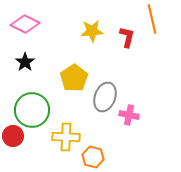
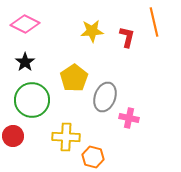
orange line: moved 2 px right, 3 px down
green circle: moved 10 px up
pink cross: moved 3 px down
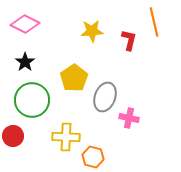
red L-shape: moved 2 px right, 3 px down
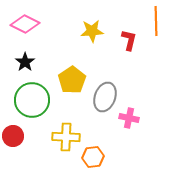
orange line: moved 2 px right, 1 px up; rotated 12 degrees clockwise
yellow pentagon: moved 2 px left, 2 px down
orange hexagon: rotated 20 degrees counterclockwise
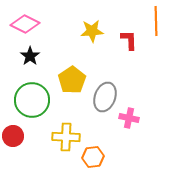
red L-shape: rotated 15 degrees counterclockwise
black star: moved 5 px right, 6 px up
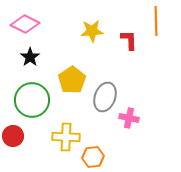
black star: moved 1 px down
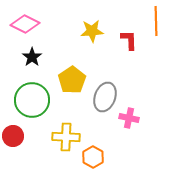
black star: moved 2 px right
orange hexagon: rotated 25 degrees counterclockwise
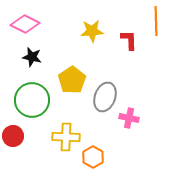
black star: rotated 24 degrees counterclockwise
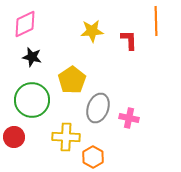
pink diamond: rotated 52 degrees counterclockwise
gray ellipse: moved 7 px left, 11 px down
red circle: moved 1 px right, 1 px down
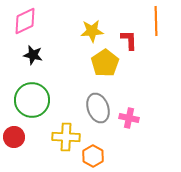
pink diamond: moved 3 px up
black star: moved 1 px right, 2 px up
yellow pentagon: moved 33 px right, 17 px up
gray ellipse: rotated 40 degrees counterclockwise
orange hexagon: moved 1 px up
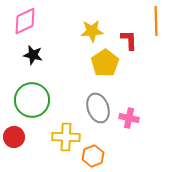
orange hexagon: rotated 10 degrees clockwise
